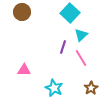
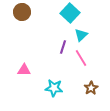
cyan star: rotated 18 degrees counterclockwise
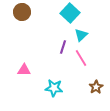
brown star: moved 5 px right, 1 px up
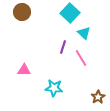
cyan triangle: moved 3 px right, 2 px up; rotated 32 degrees counterclockwise
brown star: moved 2 px right, 10 px down
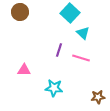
brown circle: moved 2 px left
cyan triangle: moved 1 px left
purple line: moved 4 px left, 3 px down
pink line: rotated 42 degrees counterclockwise
brown star: rotated 24 degrees clockwise
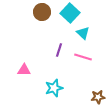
brown circle: moved 22 px right
pink line: moved 2 px right, 1 px up
cyan star: rotated 24 degrees counterclockwise
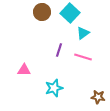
cyan triangle: rotated 40 degrees clockwise
brown star: rotated 16 degrees clockwise
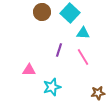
cyan triangle: rotated 40 degrees clockwise
pink line: rotated 42 degrees clockwise
pink triangle: moved 5 px right
cyan star: moved 2 px left, 1 px up
brown star: moved 4 px up; rotated 16 degrees counterclockwise
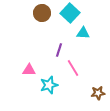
brown circle: moved 1 px down
pink line: moved 10 px left, 11 px down
cyan star: moved 3 px left, 2 px up
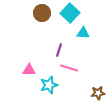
pink line: moved 4 px left; rotated 42 degrees counterclockwise
